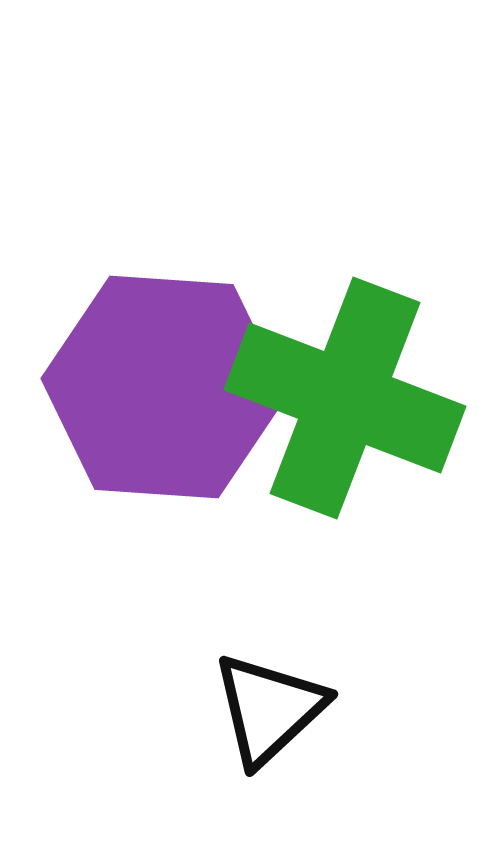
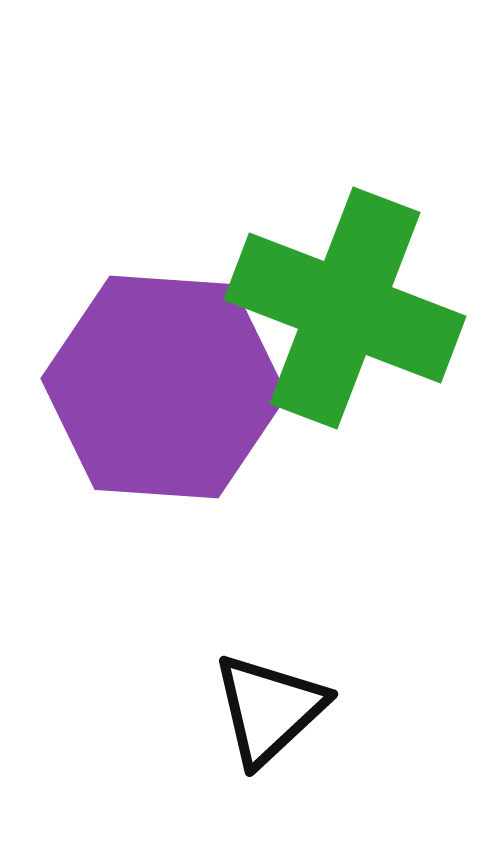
green cross: moved 90 px up
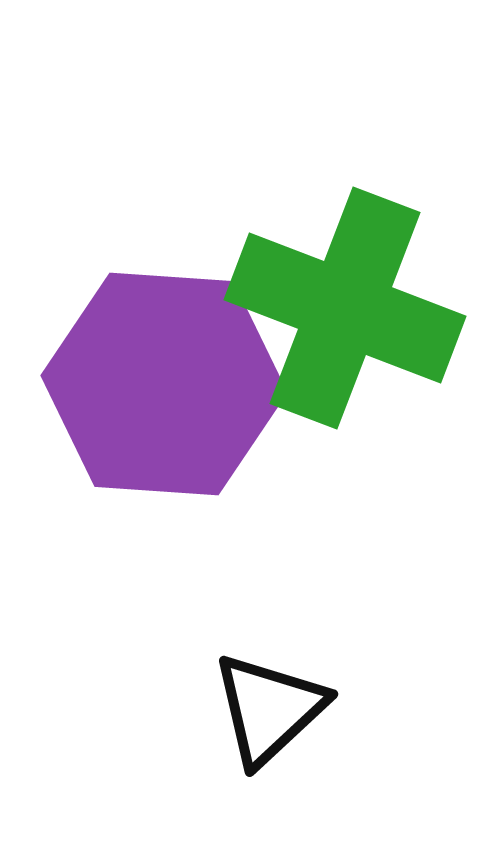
purple hexagon: moved 3 px up
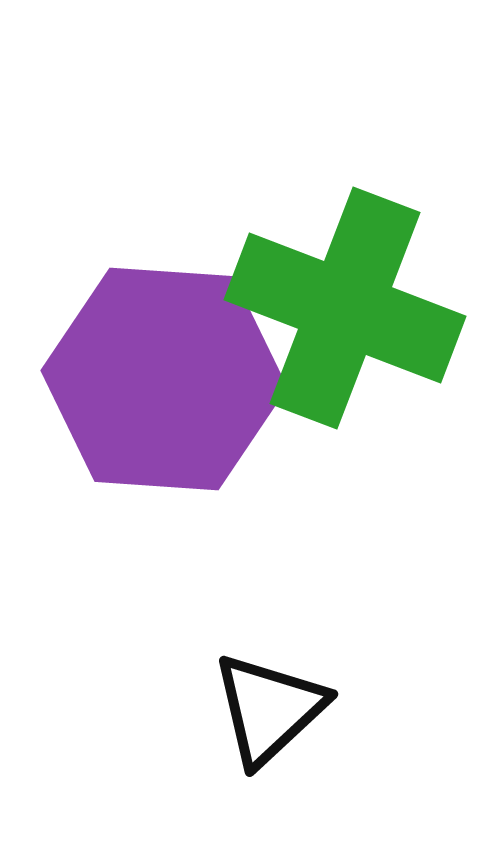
purple hexagon: moved 5 px up
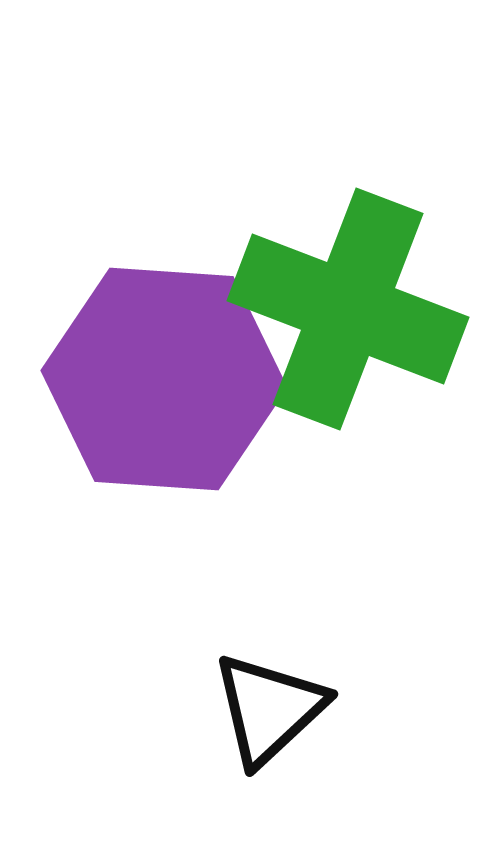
green cross: moved 3 px right, 1 px down
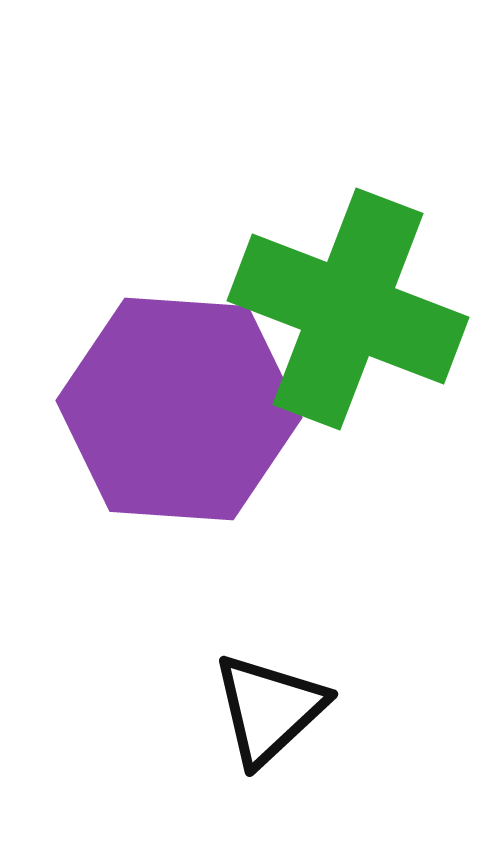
purple hexagon: moved 15 px right, 30 px down
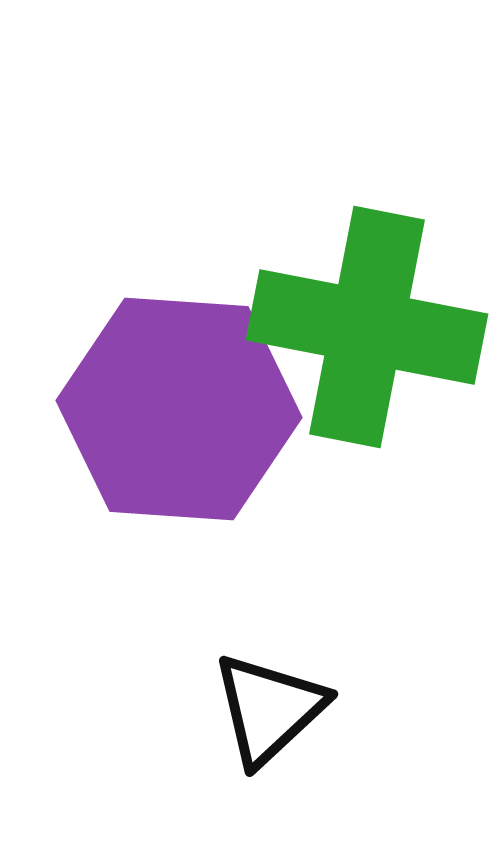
green cross: moved 19 px right, 18 px down; rotated 10 degrees counterclockwise
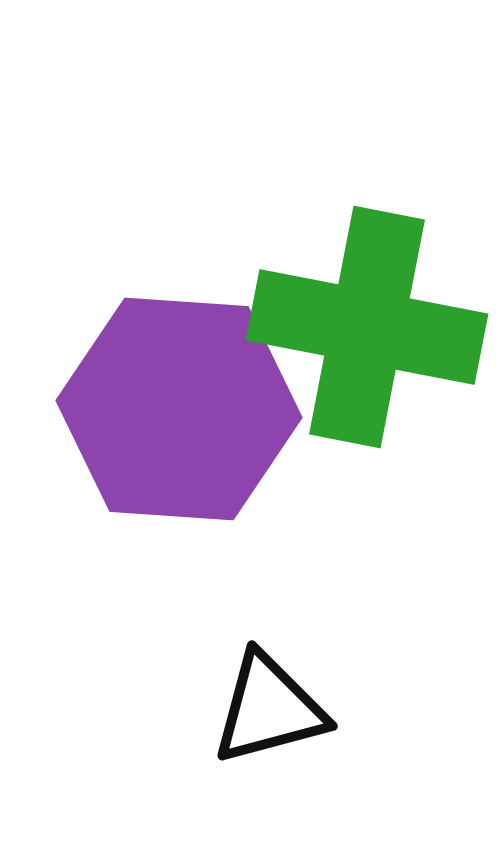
black triangle: rotated 28 degrees clockwise
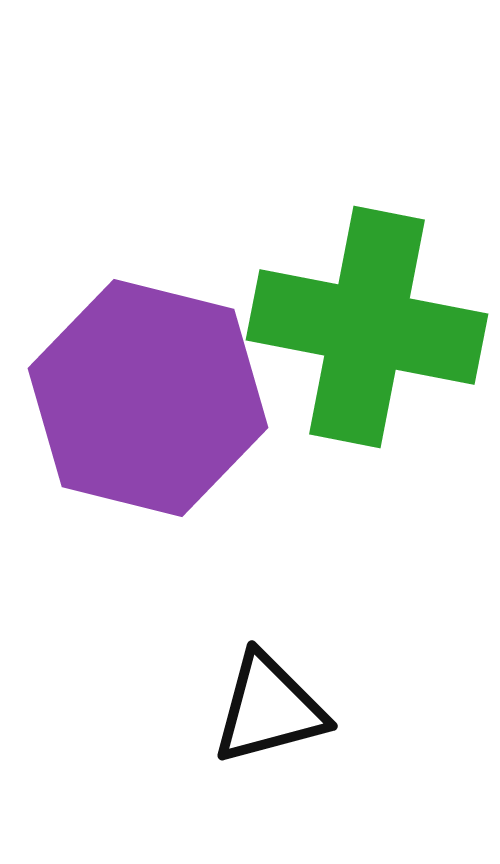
purple hexagon: moved 31 px left, 11 px up; rotated 10 degrees clockwise
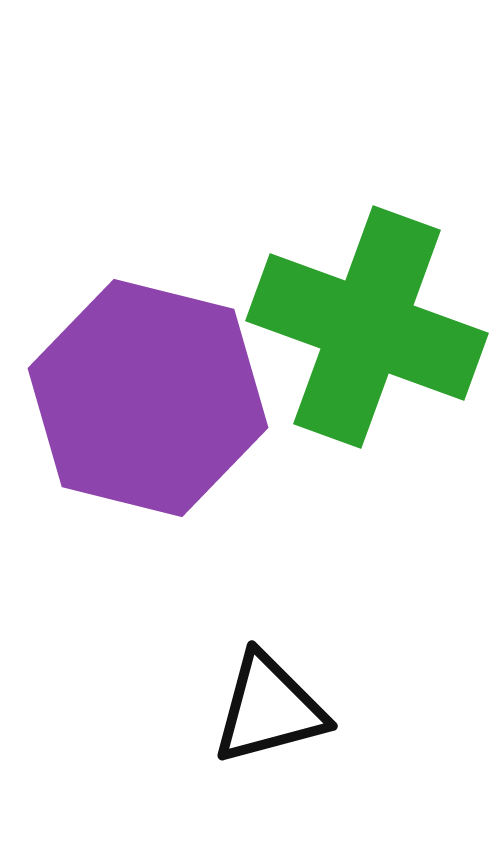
green cross: rotated 9 degrees clockwise
